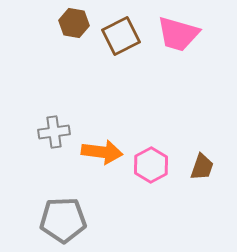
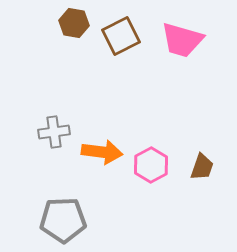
pink trapezoid: moved 4 px right, 6 px down
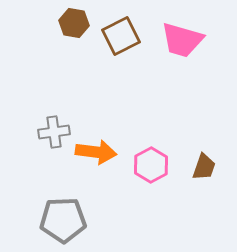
orange arrow: moved 6 px left
brown trapezoid: moved 2 px right
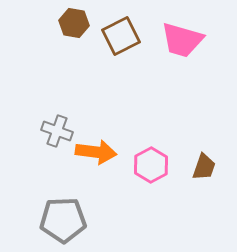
gray cross: moved 3 px right, 1 px up; rotated 28 degrees clockwise
